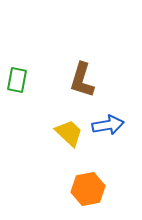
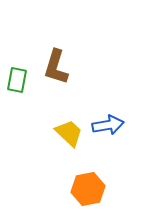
brown L-shape: moved 26 px left, 13 px up
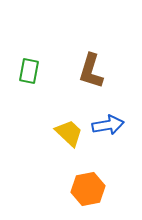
brown L-shape: moved 35 px right, 4 px down
green rectangle: moved 12 px right, 9 px up
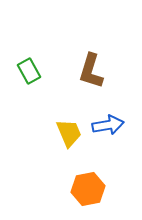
green rectangle: rotated 40 degrees counterclockwise
yellow trapezoid: rotated 24 degrees clockwise
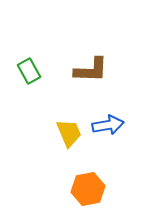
brown L-shape: moved 1 px up; rotated 105 degrees counterclockwise
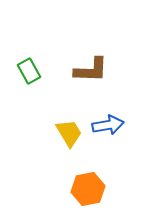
yellow trapezoid: rotated 8 degrees counterclockwise
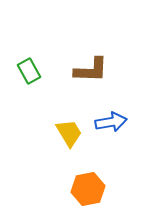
blue arrow: moved 3 px right, 3 px up
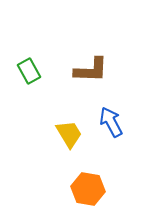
blue arrow: rotated 108 degrees counterclockwise
yellow trapezoid: moved 1 px down
orange hexagon: rotated 20 degrees clockwise
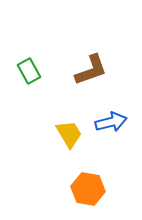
brown L-shape: rotated 21 degrees counterclockwise
blue arrow: rotated 104 degrees clockwise
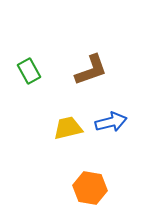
yellow trapezoid: moved 1 px left, 6 px up; rotated 72 degrees counterclockwise
orange hexagon: moved 2 px right, 1 px up
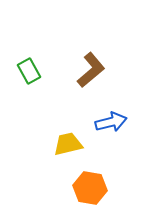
brown L-shape: rotated 21 degrees counterclockwise
yellow trapezoid: moved 16 px down
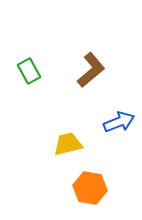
blue arrow: moved 8 px right; rotated 8 degrees counterclockwise
